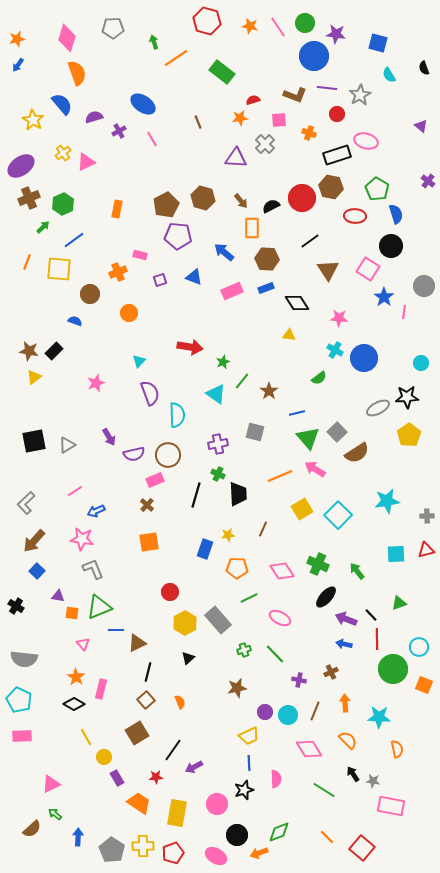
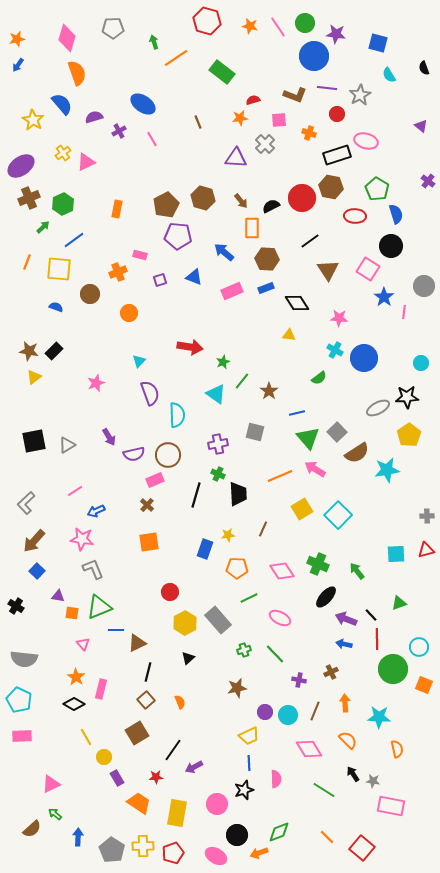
blue semicircle at (75, 321): moved 19 px left, 14 px up
cyan star at (387, 501): moved 31 px up
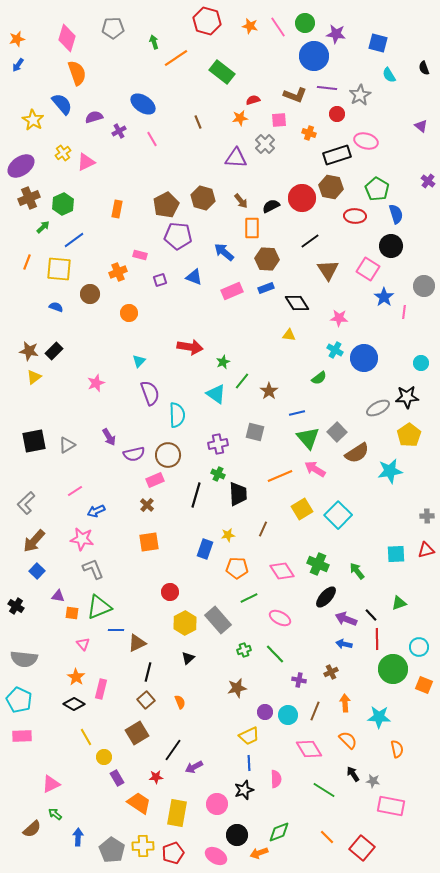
cyan star at (387, 470): moved 3 px right, 1 px down
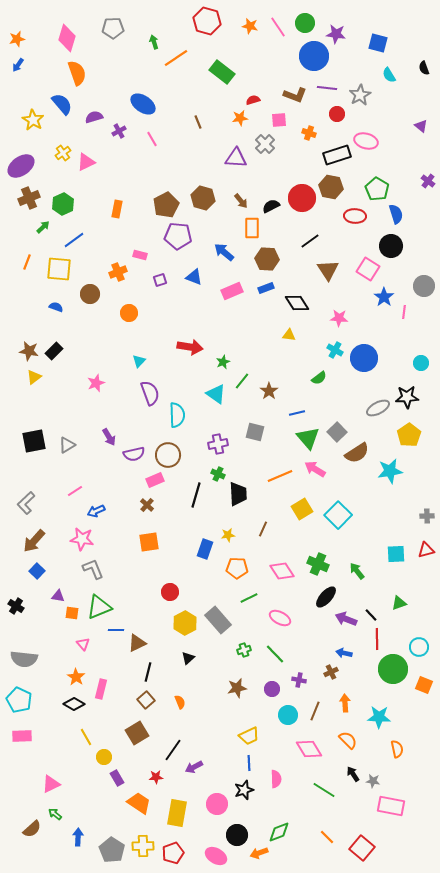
blue arrow at (344, 644): moved 9 px down
purple circle at (265, 712): moved 7 px right, 23 px up
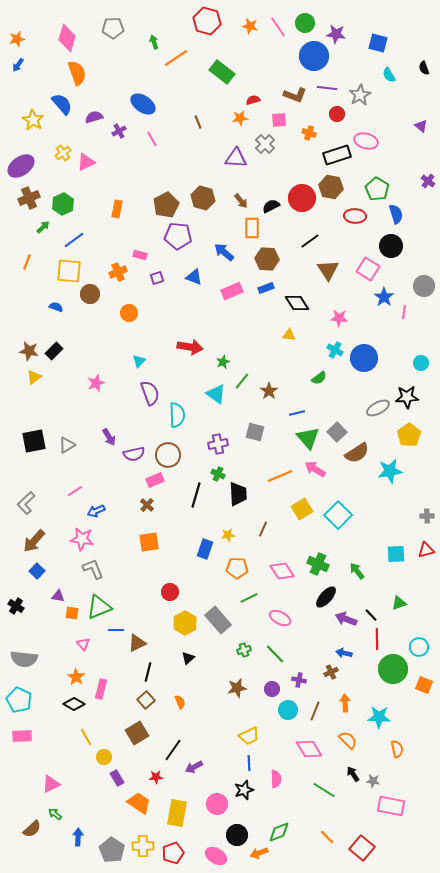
yellow square at (59, 269): moved 10 px right, 2 px down
purple square at (160, 280): moved 3 px left, 2 px up
cyan circle at (288, 715): moved 5 px up
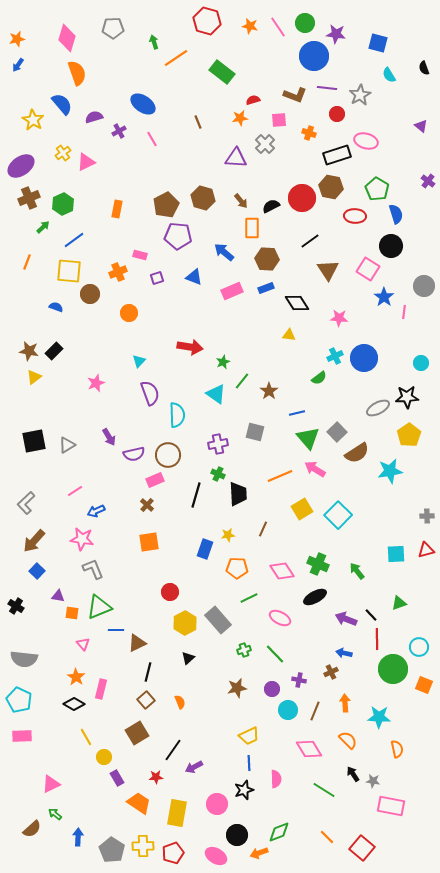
cyan cross at (335, 350): moved 6 px down; rotated 35 degrees clockwise
black ellipse at (326, 597): moved 11 px left; rotated 20 degrees clockwise
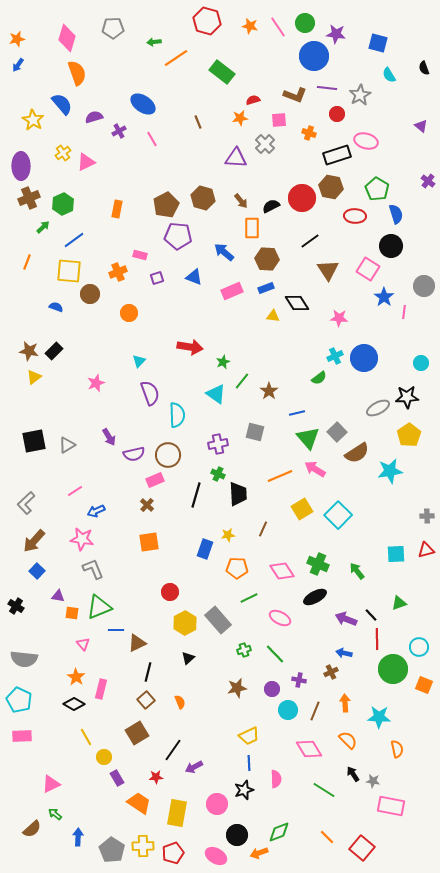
green arrow at (154, 42): rotated 80 degrees counterclockwise
purple ellipse at (21, 166): rotated 56 degrees counterclockwise
yellow triangle at (289, 335): moved 16 px left, 19 px up
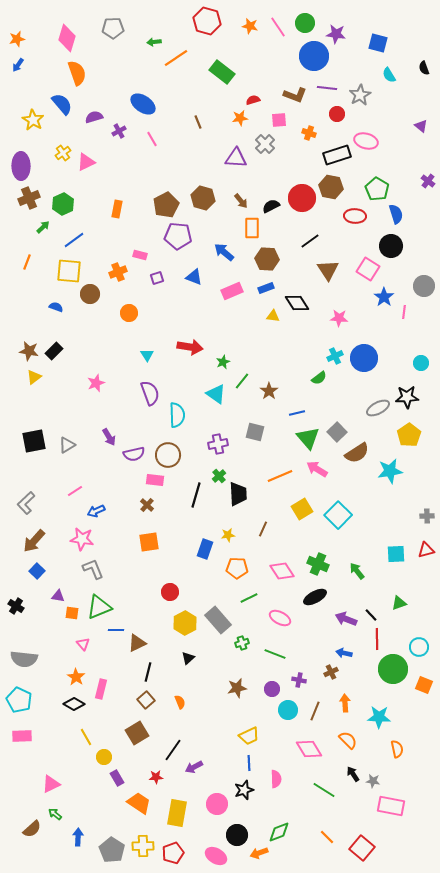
cyan triangle at (139, 361): moved 8 px right, 6 px up; rotated 16 degrees counterclockwise
pink arrow at (315, 469): moved 2 px right
green cross at (218, 474): moved 1 px right, 2 px down; rotated 24 degrees clockwise
pink rectangle at (155, 480): rotated 30 degrees clockwise
green cross at (244, 650): moved 2 px left, 7 px up
green line at (275, 654): rotated 25 degrees counterclockwise
